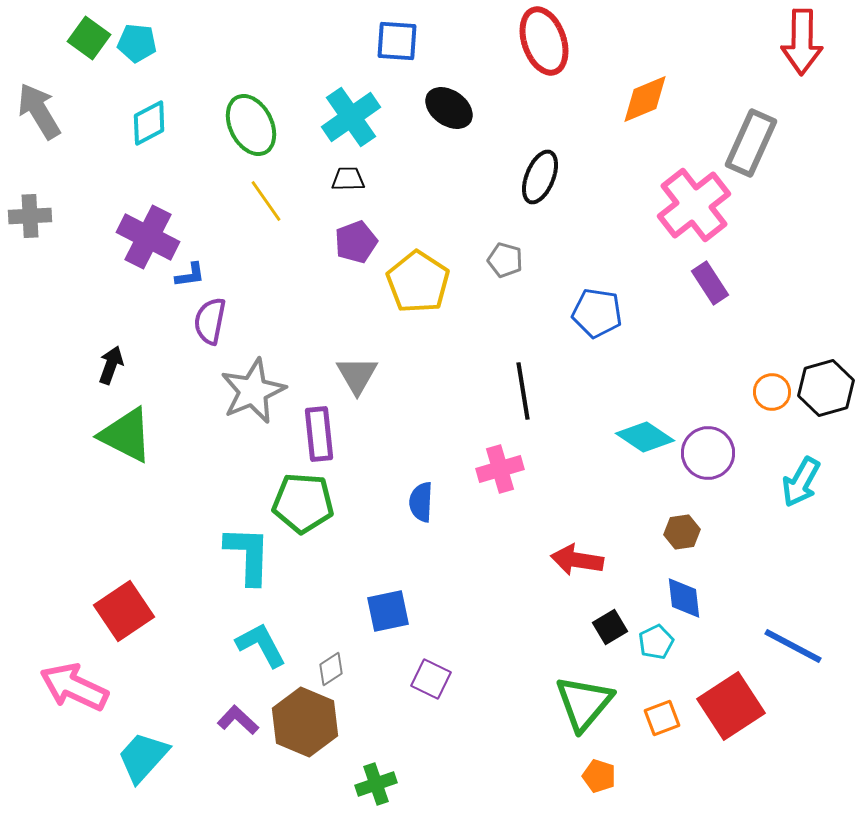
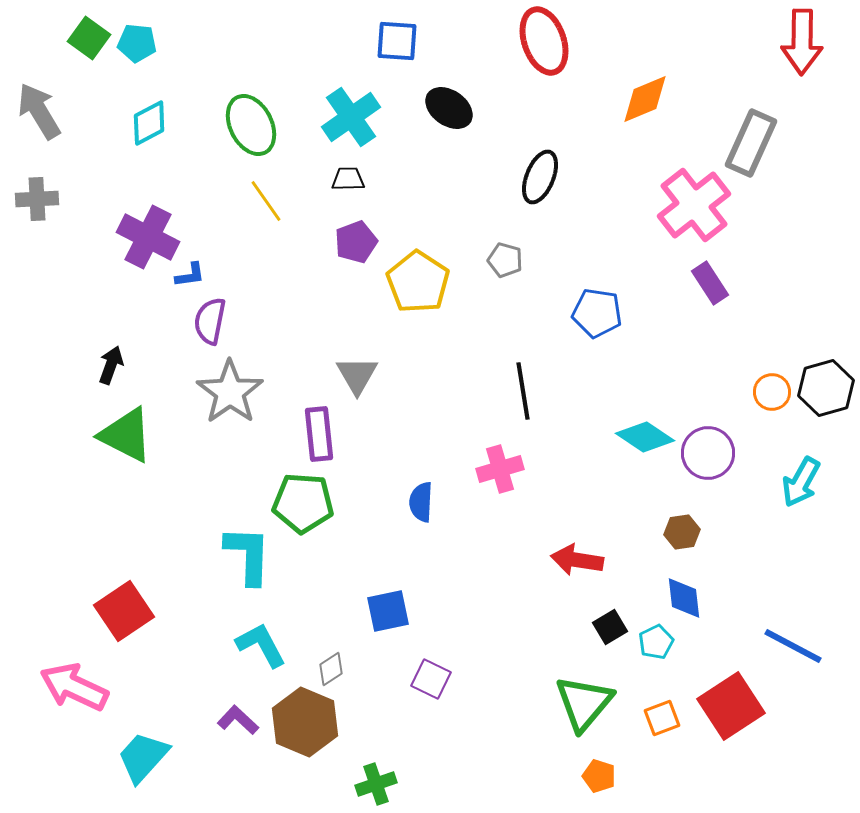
gray cross at (30, 216): moved 7 px right, 17 px up
gray star at (253, 391): moved 23 px left, 1 px down; rotated 12 degrees counterclockwise
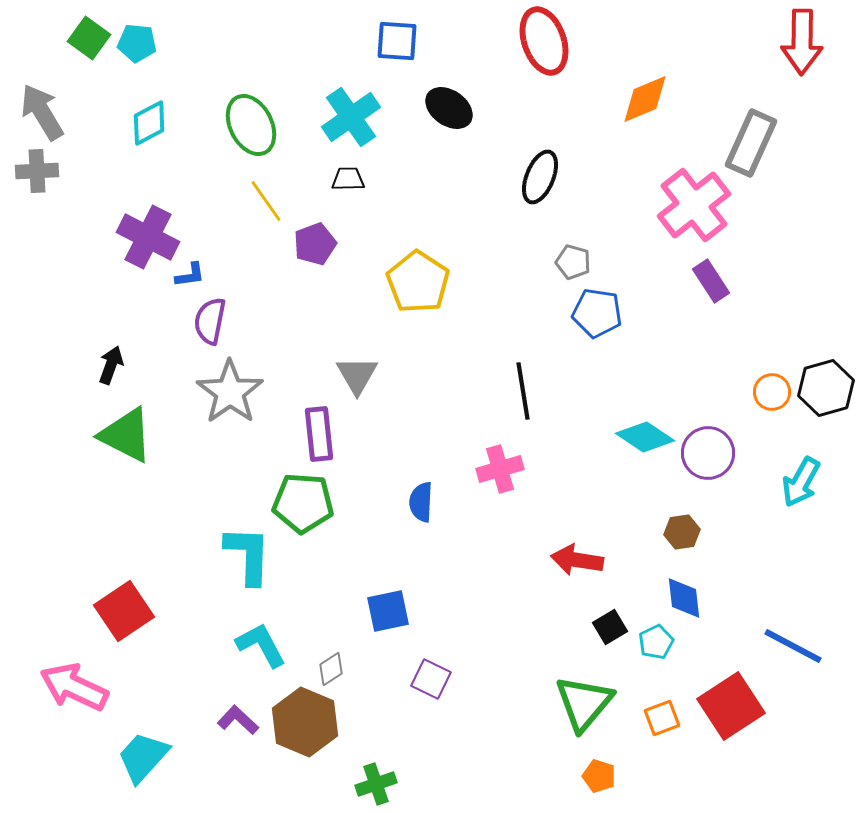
gray arrow at (39, 111): moved 3 px right, 1 px down
gray cross at (37, 199): moved 28 px up
purple pentagon at (356, 242): moved 41 px left, 2 px down
gray pentagon at (505, 260): moved 68 px right, 2 px down
purple rectangle at (710, 283): moved 1 px right, 2 px up
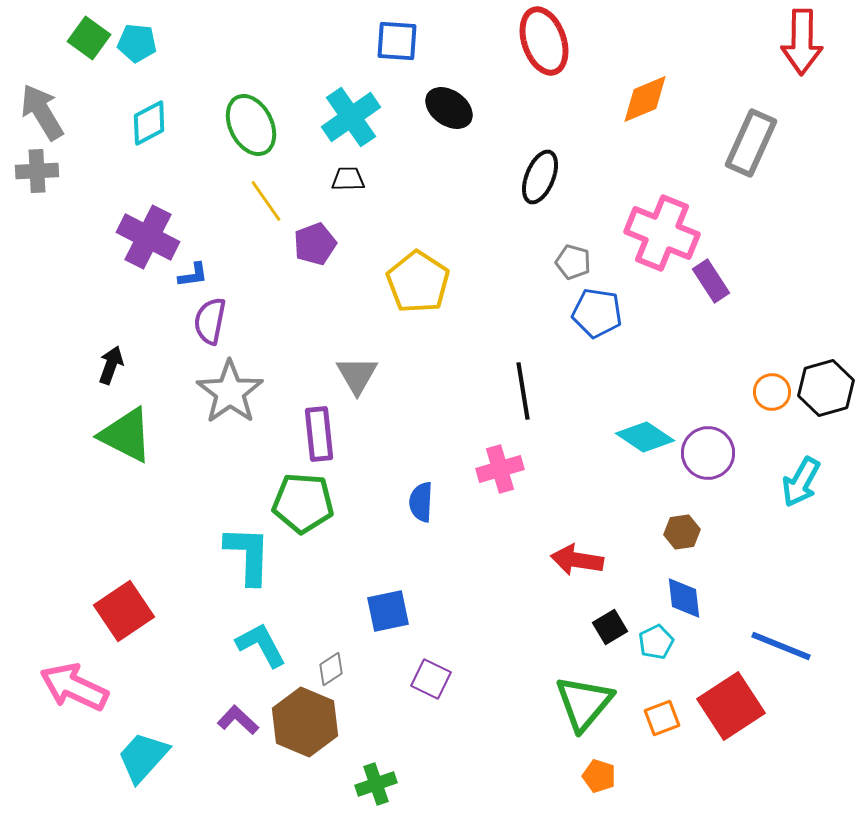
pink cross at (694, 205): moved 32 px left, 28 px down; rotated 30 degrees counterclockwise
blue L-shape at (190, 275): moved 3 px right
blue line at (793, 646): moved 12 px left; rotated 6 degrees counterclockwise
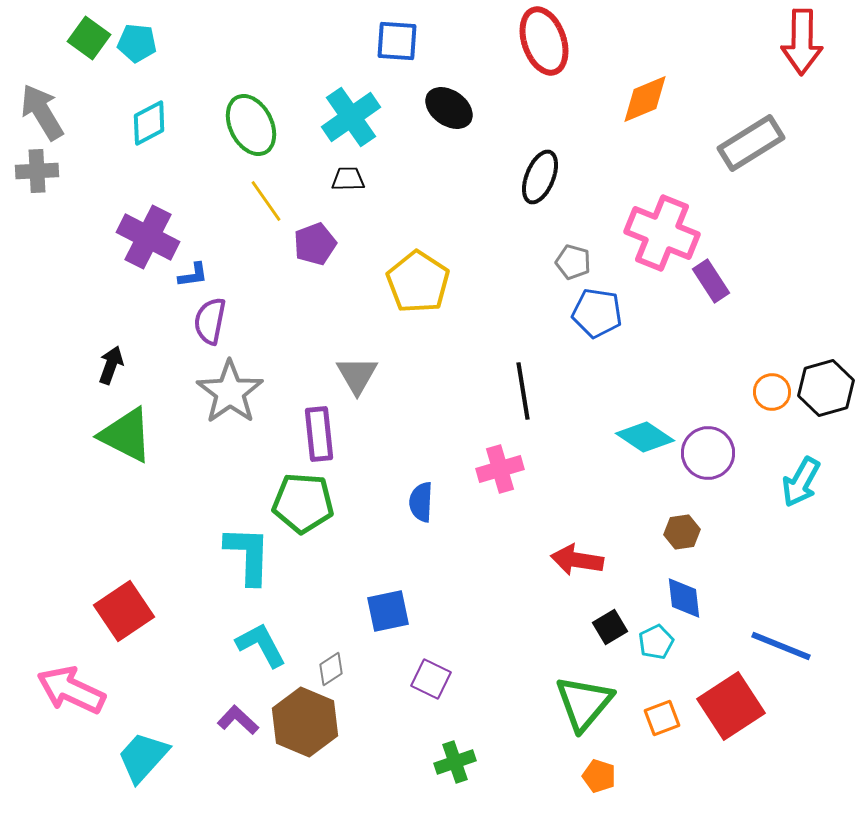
gray rectangle at (751, 143): rotated 34 degrees clockwise
pink arrow at (74, 687): moved 3 px left, 3 px down
green cross at (376, 784): moved 79 px right, 22 px up
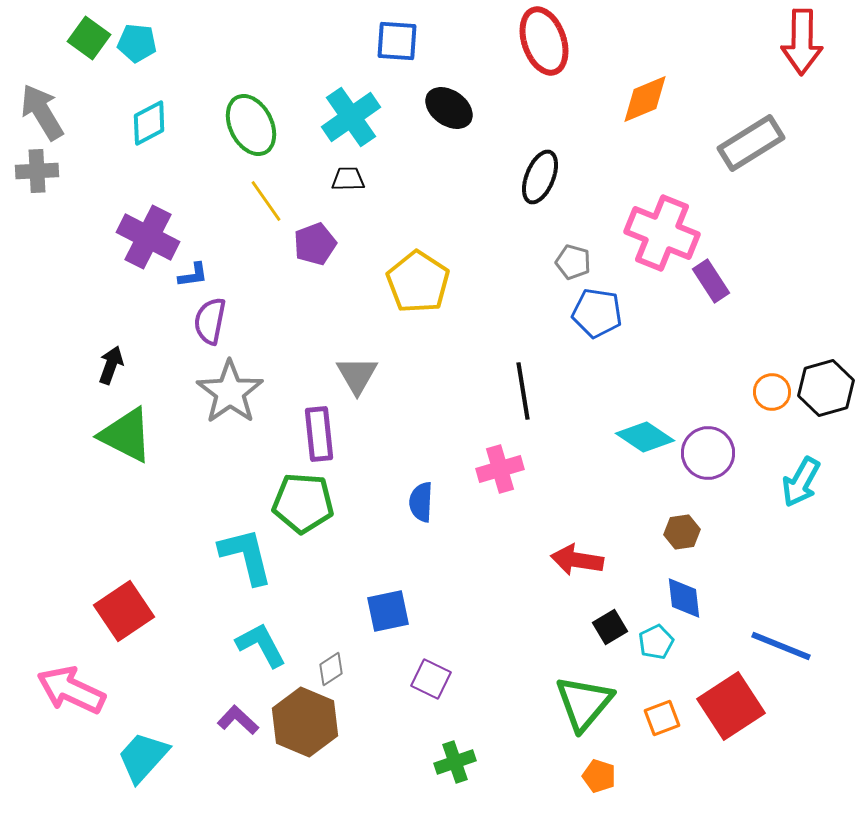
cyan L-shape at (248, 555): moved 2 px left, 1 px down; rotated 16 degrees counterclockwise
